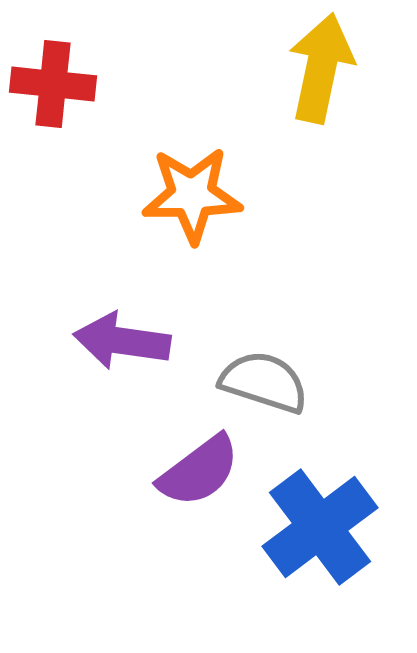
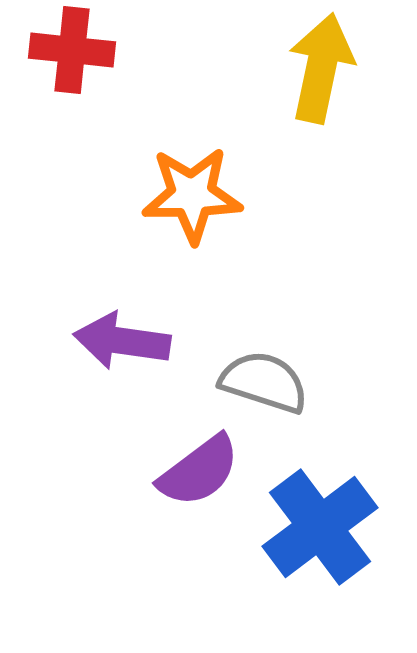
red cross: moved 19 px right, 34 px up
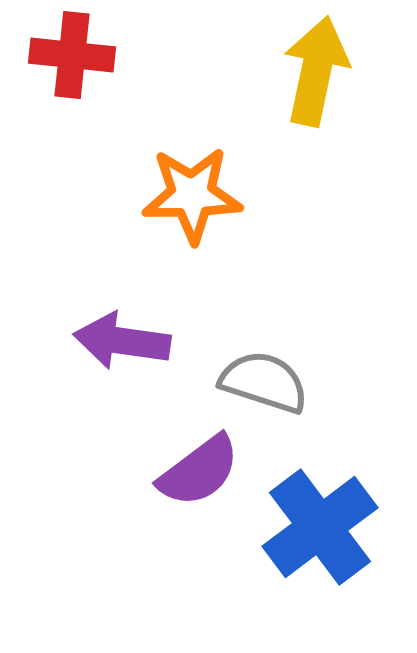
red cross: moved 5 px down
yellow arrow: moved 5 px left, 3 px down
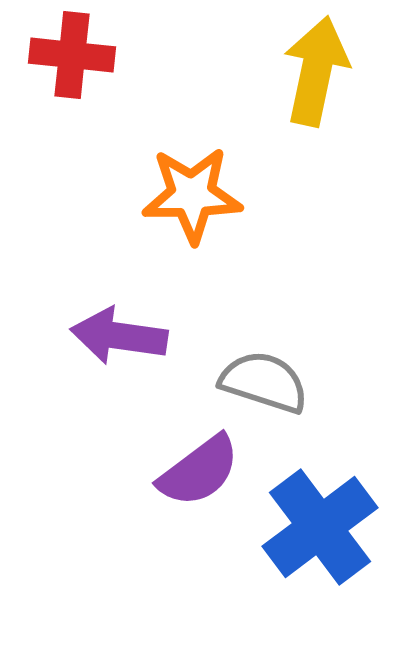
purple arrow: moved 3 px left, 5 px up
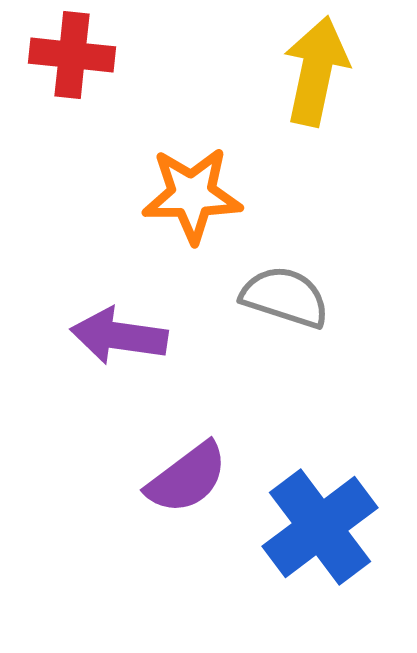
gray semicircle: moved 21 px right, 85 px up
purple semicircle: moved 12 px left, 7 px down
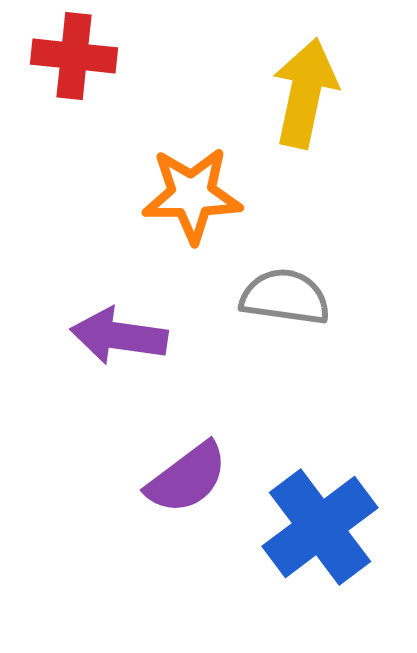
red cross: moved 2 px right, 1 px down
yellow arrow: moved 11 px left, 22 px down
gray semicircle: rotated 10 degrees counterclockwise
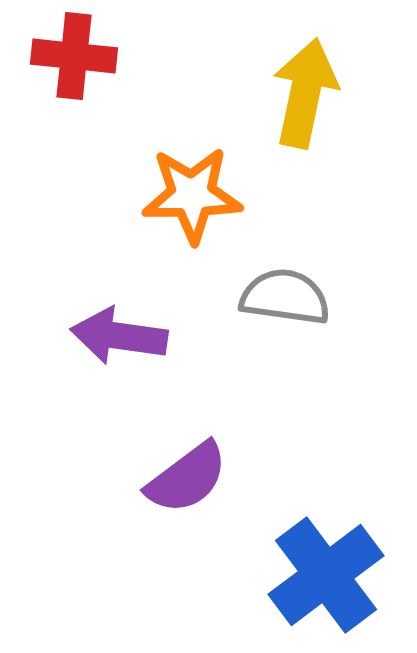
blue cross: moved 6 px right, 48 px down
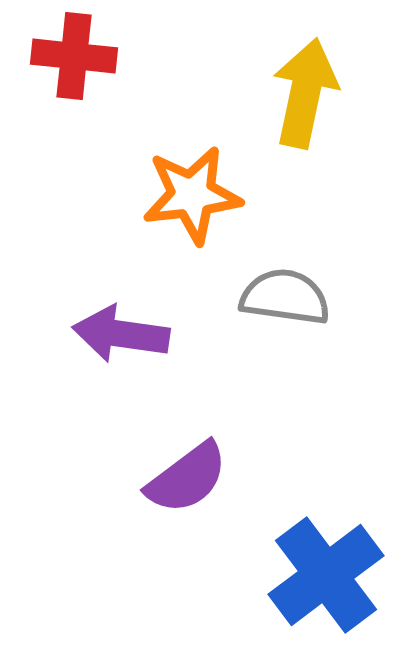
orange star: rotated 6 degrees counterclockwise
purple arrow: moved 2 px right, 2 px up
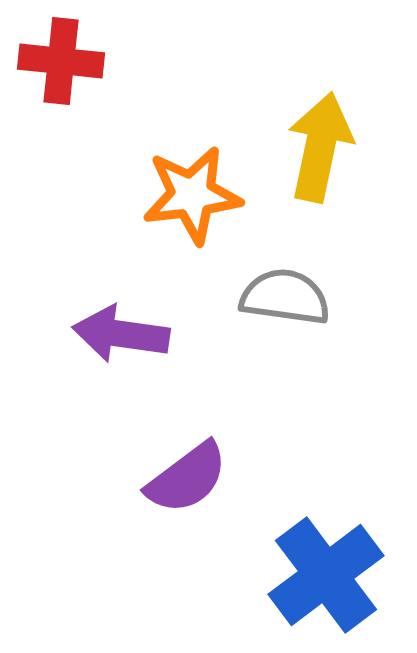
red cross: moved 13 px left, 5 px down
yellow arrow: moved 15 px right, 54 px down
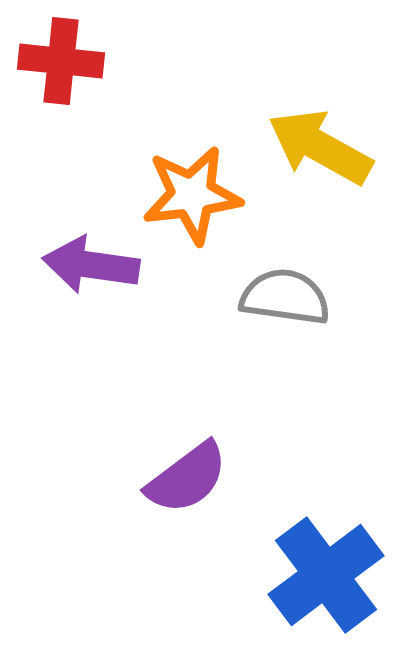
yellow arrow: rotated 73 degrees counterclockwise
purple arrow: moved 30 px left, 69 px up
